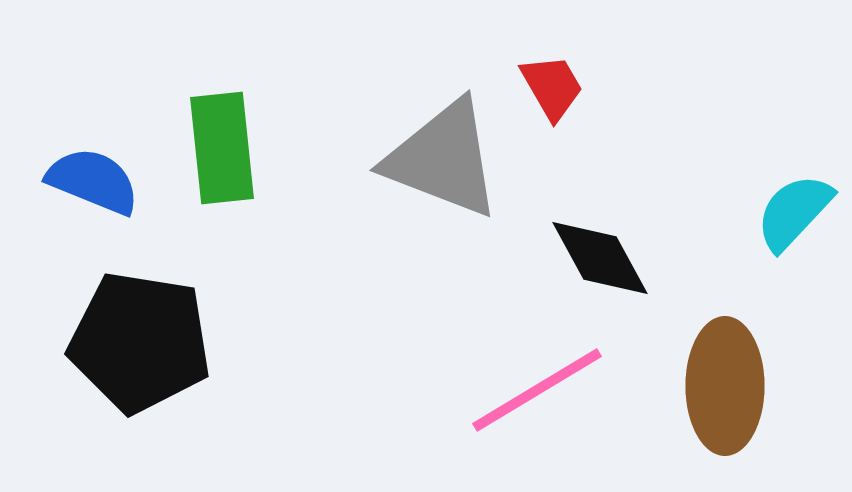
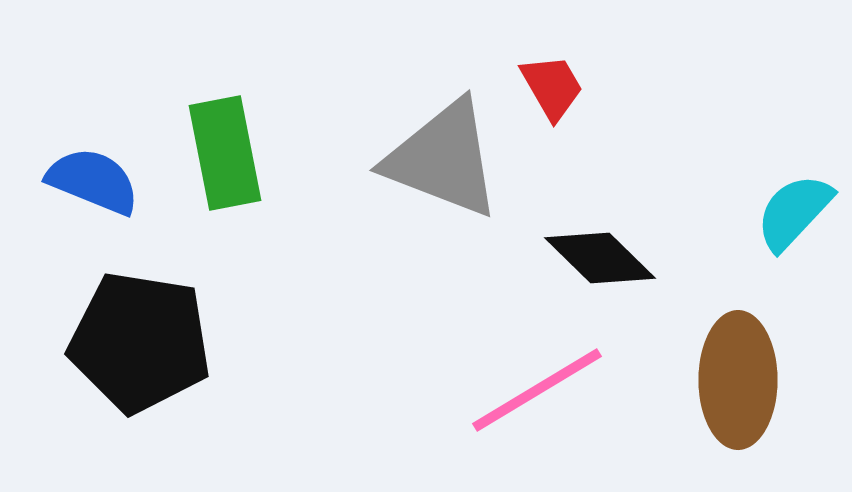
green rectangle: moved 3 px right, 5 px down; rotated 5 degrees counterclockwise
black diamond: rotated 17 degrees counterclockwise
brown ellipse: moved 13 px right, 6 px up
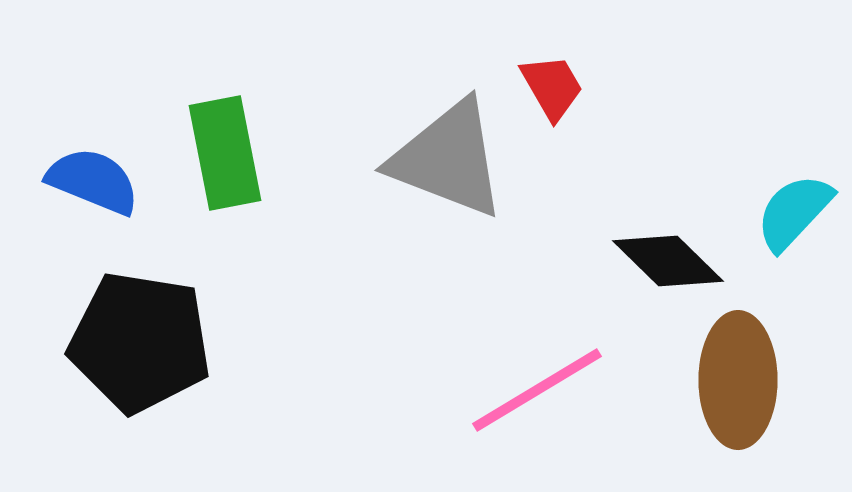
gray triangle: moved 5 px right
black diamond: moved 68 px right, 3 px down
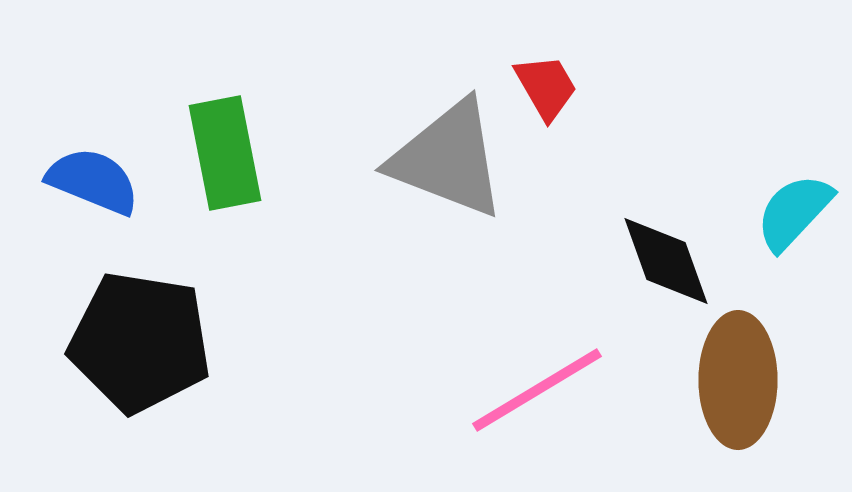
red trapezoid: moved 6 px left
black diamond: moved 2 px left; rotated 26 degrees clockwise
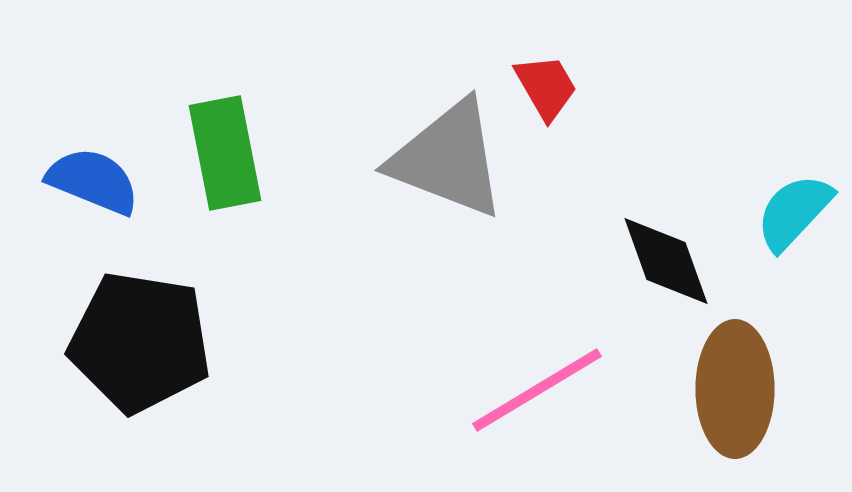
brown ellipse: moved 3 px left, 9 px down
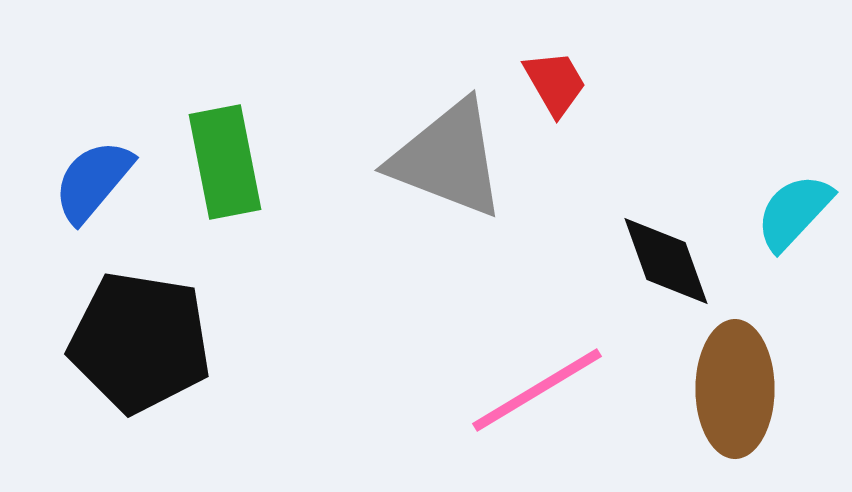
red trapezoid: moved 9 px right, 4 px up
green rectangle: moved 9 px down
blue semicircle: rotated 72 degrees counterclockwise
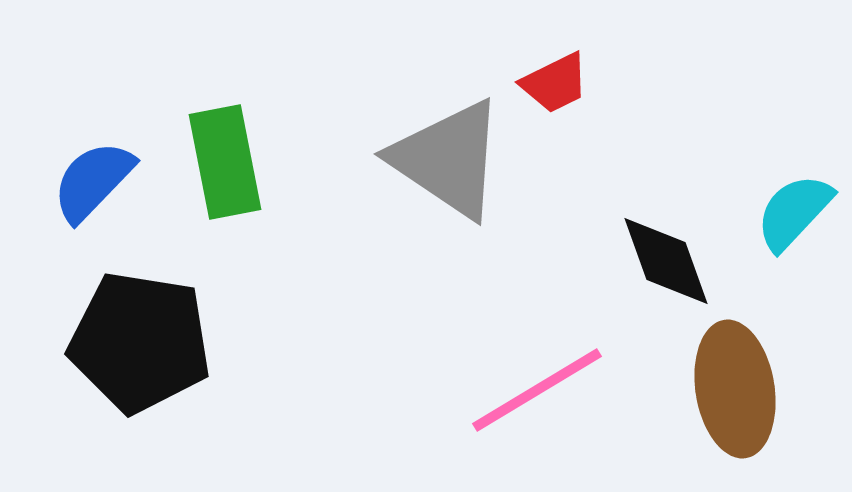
red trapezoid: rotated 94 degrees clockwise
gray triangle: rotated 13 degrees clockwise
blue semicircle: rotated 4 degrees clockwise
brown ellipse: rotated 9 degrees counterclockwise
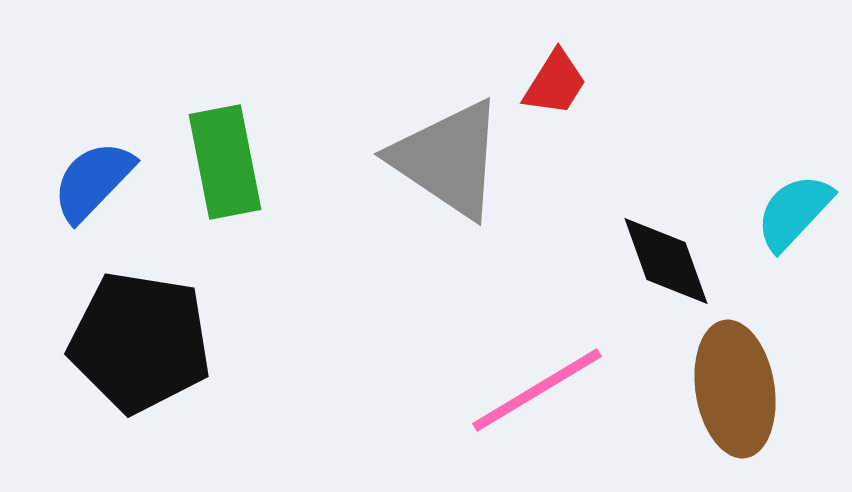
red trapezoid: rotated 32 degrees counterclockwise
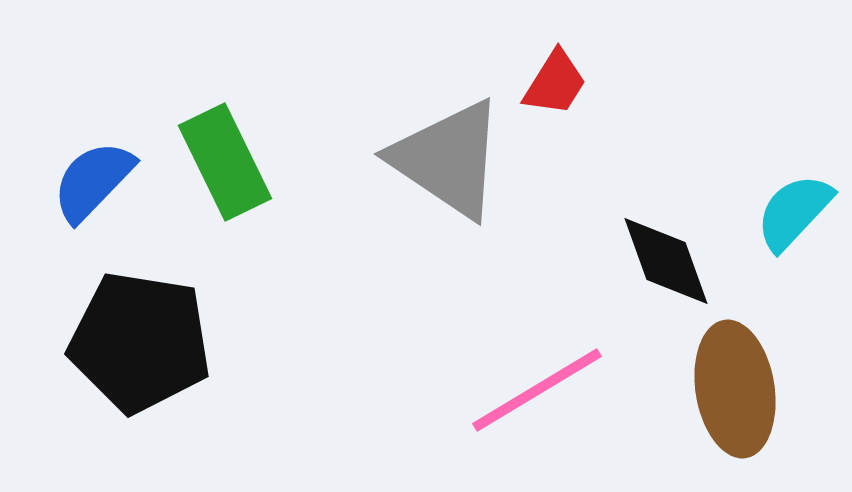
green rectangle: rotated 15 degrees counterclockwise
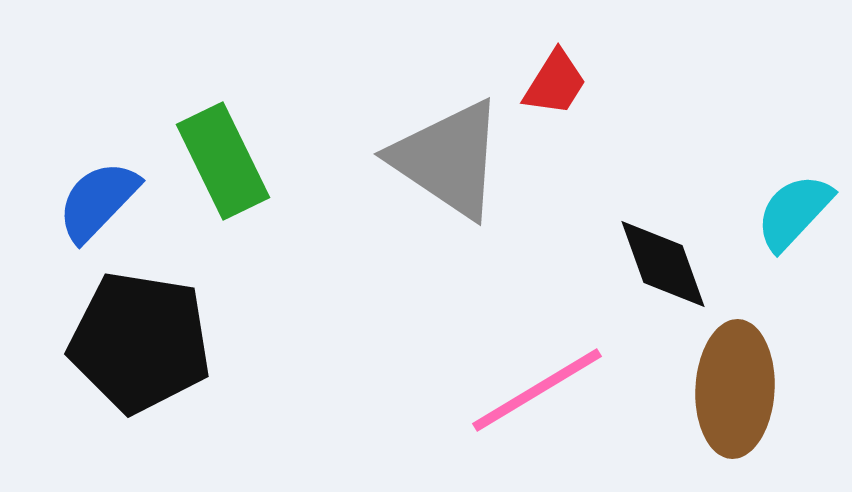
green rectangle: moved 2 px left, 1 px up
blue semicircle: moved 5 px right, 20 px down
black diamond: moved 3 px left, 3 px down
brown ellipse: rotated 12 degrees clockwise
